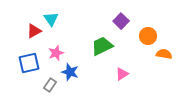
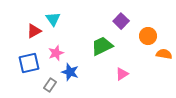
cyan triangle: moved 2 px right
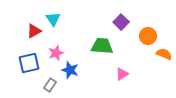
purple square: moved 1 px down
green trapezoid: rotated 30 degrees clockwise
orange semicircle: rotated 14 degrees clockwise
blue star: moved 2 px up
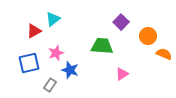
cyan triangle: rotated 28 degrees clockwise
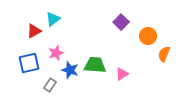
green trapezoid: moved 7 px left, 19 px down
orange semicircle: rotated 91 degrees counterclockwise
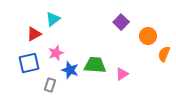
red triangle: moved 3 px down
gray rectangle: rotated 16 degrees counterclockwise
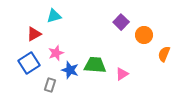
cyan triangle: moved 1 px right, 3 px up; rotated 21 degrees clockwise
orange circle: moved 4 px left, 1 px up
blue square: rotated 20 degrees counterclockwise
